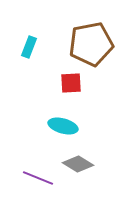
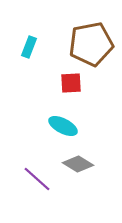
cyan ellipse: rotated 12 degrees clockwise
purple line: moved 1 px left, 1 px down; rotated 20 degrees clockwise
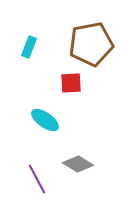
cyan ellipse: moved 18 px left, 6 px up; rotated 8 degrees clockwise
purple line: rotated 20 degrees clockwise
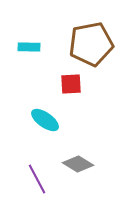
cyan rectangle: rotated 70 degrees clockwise
red square: moved 1 px down
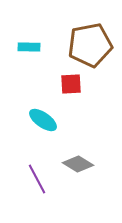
brown pentagon: moved 1 px left, 1 px down
cyan ellipse: moved 2 px left
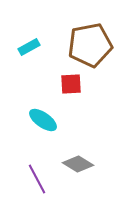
cyan rectangle: rotated 30 degrees counterclockwise
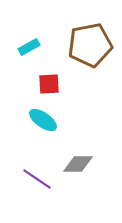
red square: moved 22 px left
gray diamond: rotated 32 degrees counterclockwise
purple line: rotated 28 degrees counterclockwise
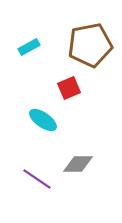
red square: moved 20 px right, 4 px down; rotated 20 degrees counterclockwise
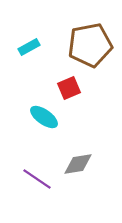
cyan ellipse: moved 1 px right, 3 px up
gray diamond: rotated 8 degrees counterclockwise
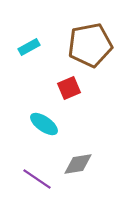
cyan ellipse: moved 7 px down
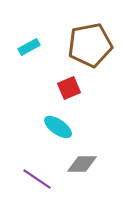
cyan ellipse: moved 14 px right, 3 px down
gray diamond: moved 4 px right; rotated 8 degrees clockwise
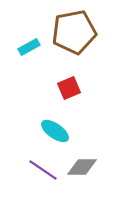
brown pentagon: moved 16 px left, 13 px up
cyan ellipse: moved 3 px left, 4 px down
gray diamond: moved 3 px down
purple line: moved 6 px right, 9 px up
